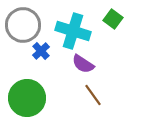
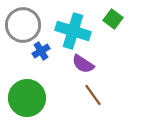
blue cross: rotated 12 degrees clockwise
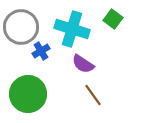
gray circle: moved 2 px left, 2 px down
cyan cross: moved 1 px left, 2 px up
green circle: moved 1 px right, 4 px up
